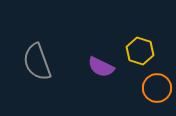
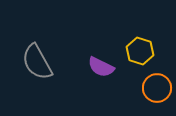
gray semicircle: rotated 9 degrees counterclockwise
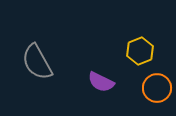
yellow hexagon: rotated 20 degrees clockwise
purple semicircle: moved 15 px down
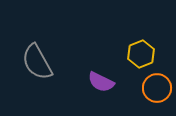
yellow hexagon: moved 1 px right, 3 px down
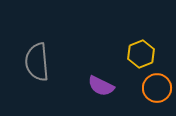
gray semicircle: rotated 24 degrees clockwise
purple semicircle: moved 4 px down
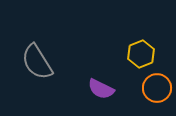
gray semicircle: rotated 27 degrees counterclockwise
purple semicircle: moved 3 px down
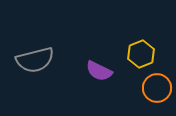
gray semicircle: moved 2 px left, 2 px up; rotated 72 degrees counterclockwise
purple semicircle: moved 2 px left, 18 px up
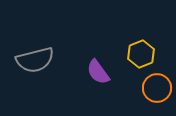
purple semicircle: moved 1 px left, 1 px down; rotated 28 degrees clockwise
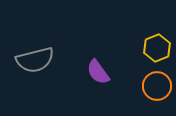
yellow hexagon: moved 16 px right, 6 px up
orange circle: moved 2 px up
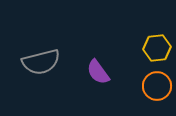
yellow hexagon: rotated 16 degrees clockwise
gray semicircle: moved 6 px right, 2 px down
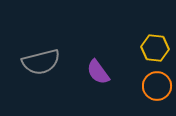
yellow hexagon: moved 2 px left; rotated 12 degrees clockwise
